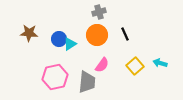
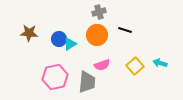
black line: moved 4 px up; rotated 48 degrees counterclockwise
pink semicircle: rotated 35 degrees clockwise
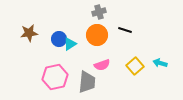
brown star: rotated 12 degrees counterclockwise
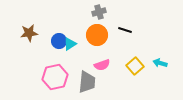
blue circle: moved 2 px down
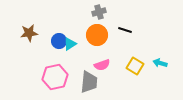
yellow square: rotated 18 degrees counterclockwise
gray trapezoid: moved 2 px right
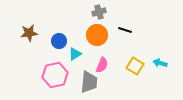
cyan triangle: moved 5 px right, 10 px down
pink semicircle: rotated 49 degrees counterclockwise
pink hexagon: moved 2 px up
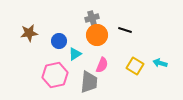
gray cross: moved 7 px left, 6 px down
